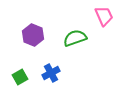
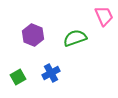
green square: moved 2 px left
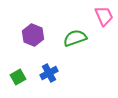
blue cross: moved 2 px left
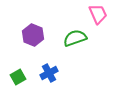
pink trapezoid: moved 6 px left, 2 px up
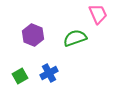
green square: moved 2 px right, 1 px up
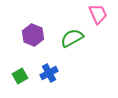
green semicircle: moved 3 px left; rotated 10 degrees counterclockwise
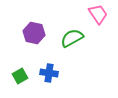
pink trapezoid: rotated 10 degrees counterclockwise
purple hexagon: moved 1 px right, 2 px up; rotated 10 degrees counterclockwise
blue cross: rotated 36 degrees clockwise
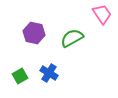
pink trapezoid: moved 4 px right
blue cross: rotated 24 degrees clockwise
